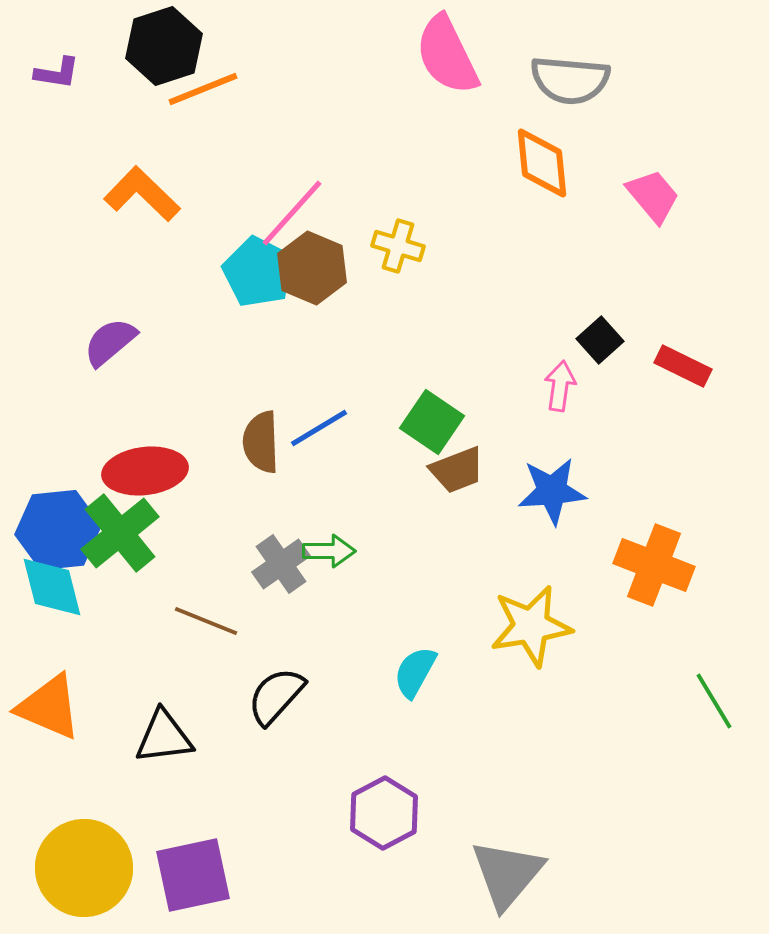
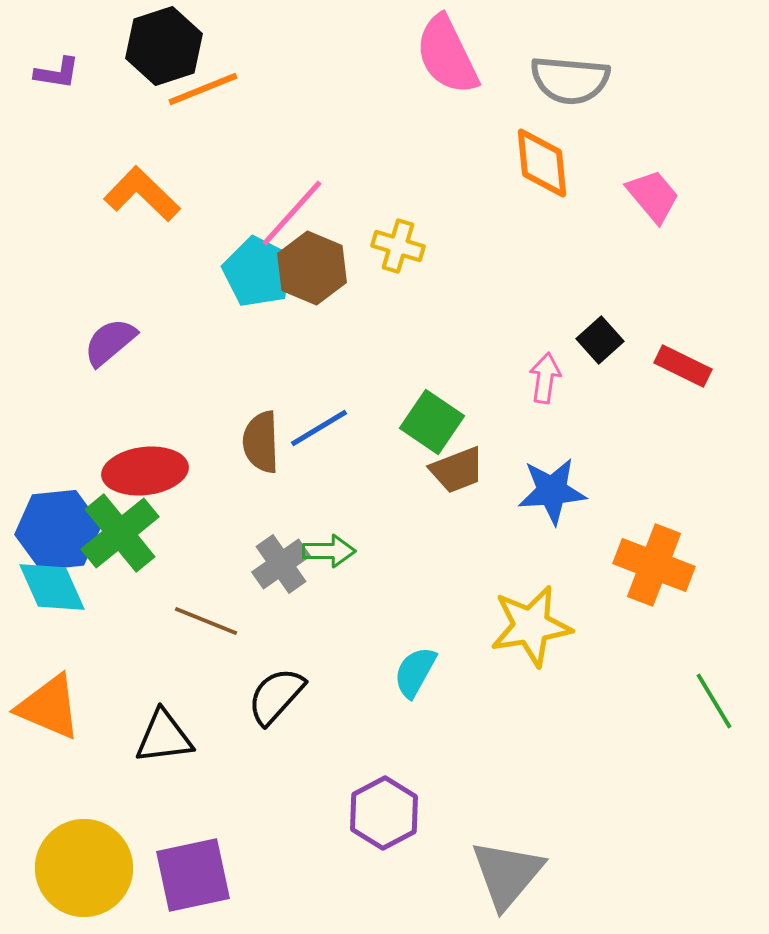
pink arrow: moved 15 px left, 8 px up
cyan diamond: rotated 10 degrees counterclockwise
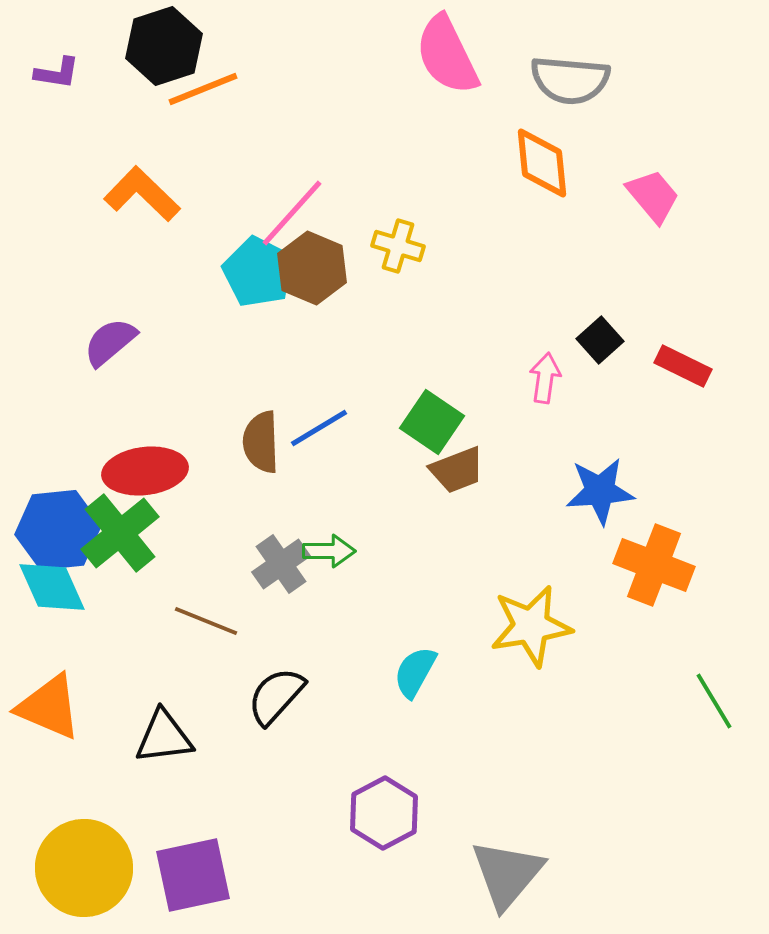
blue star: moved 48 px right
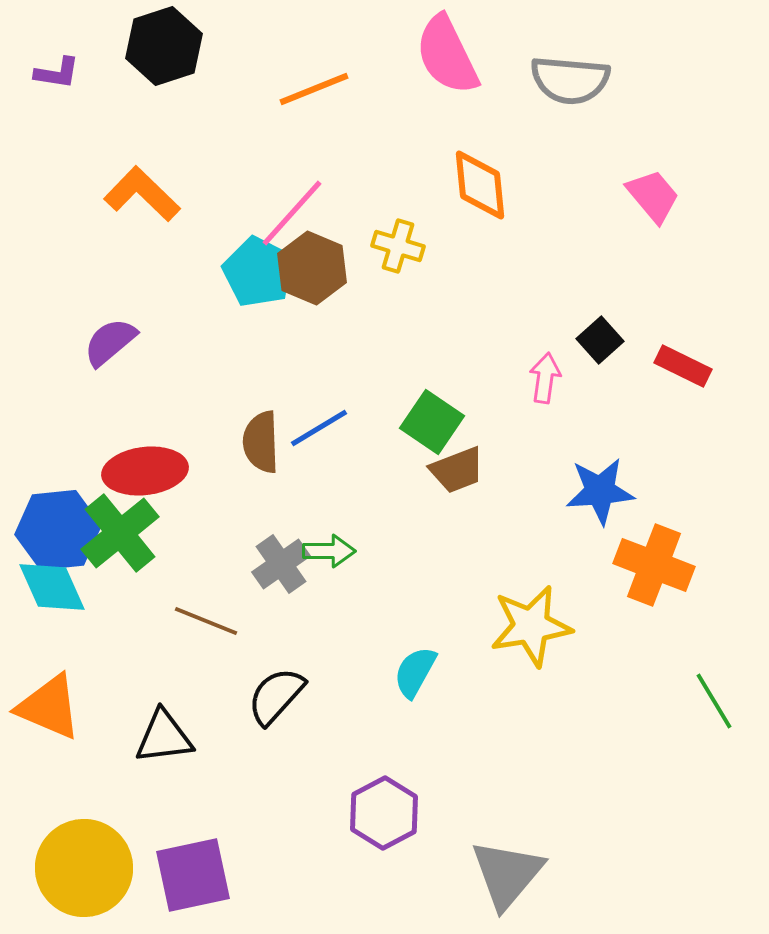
orange line: moved 111 px right
orange diamond: moved 62 px left, 22 px down
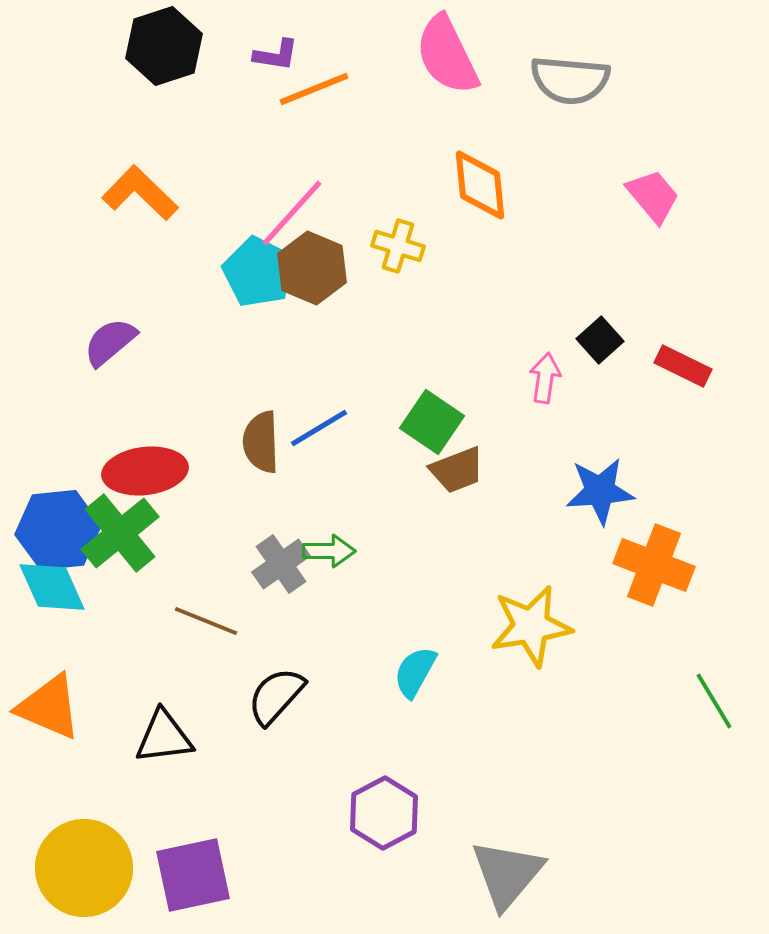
purple L-shape: moved 219 px right, 18 px up
orange L-shape: moved 2 px left, 1 px up
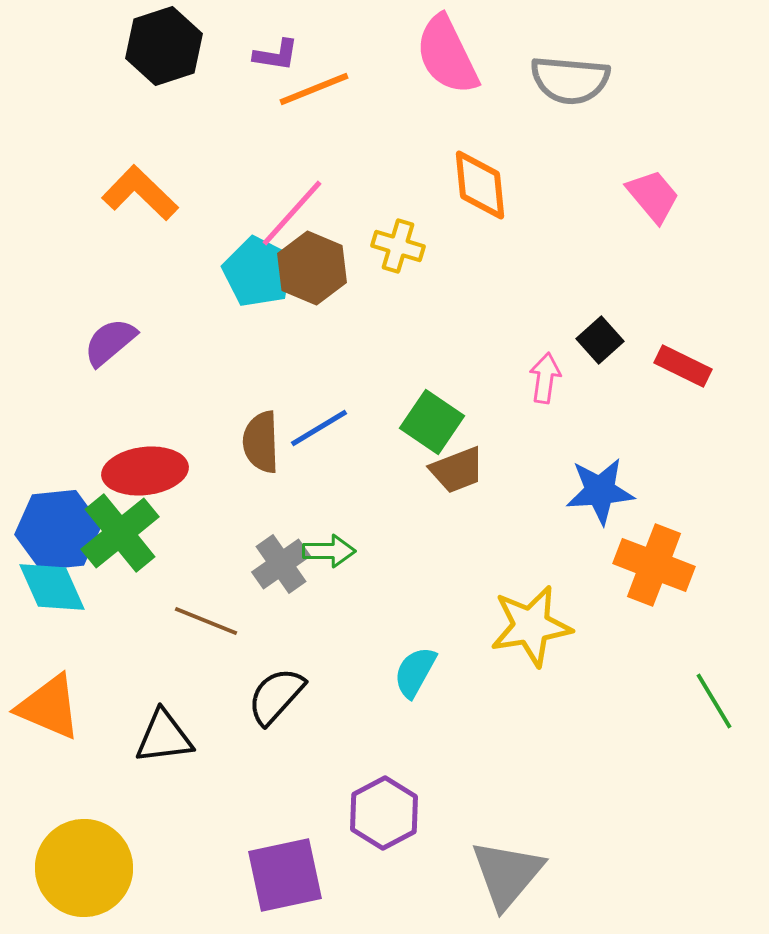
purple square: moved 92 px right
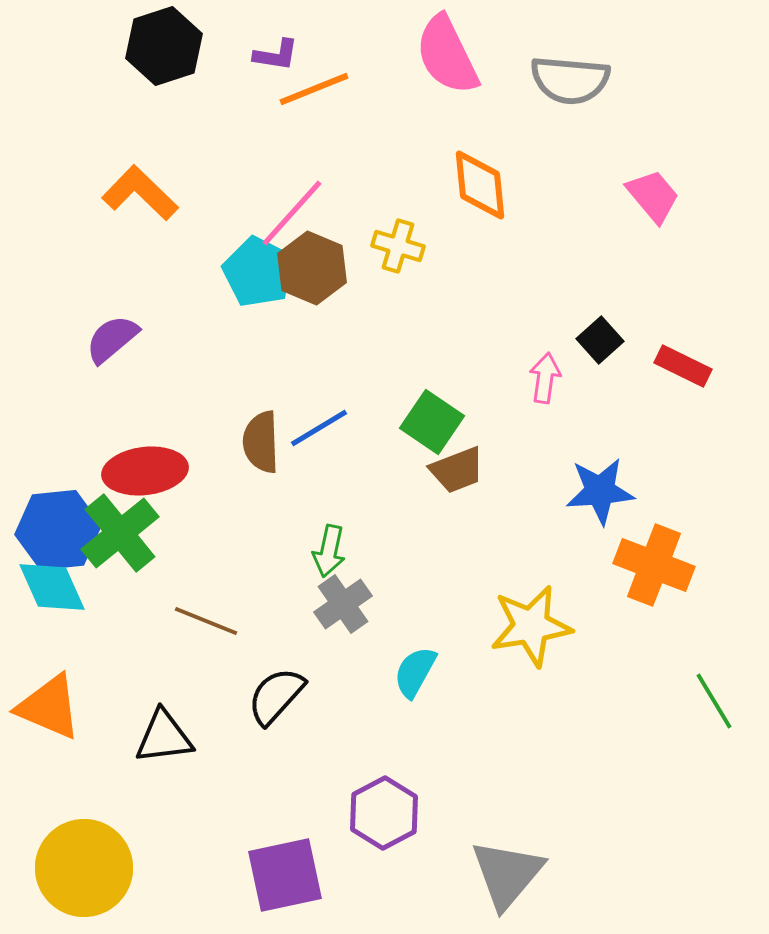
purple semicircle: moved 2 px right, 3 px up
green arrow: rotated 102 degrees clockwise
gray cross: moved 62 px right, 40 px down
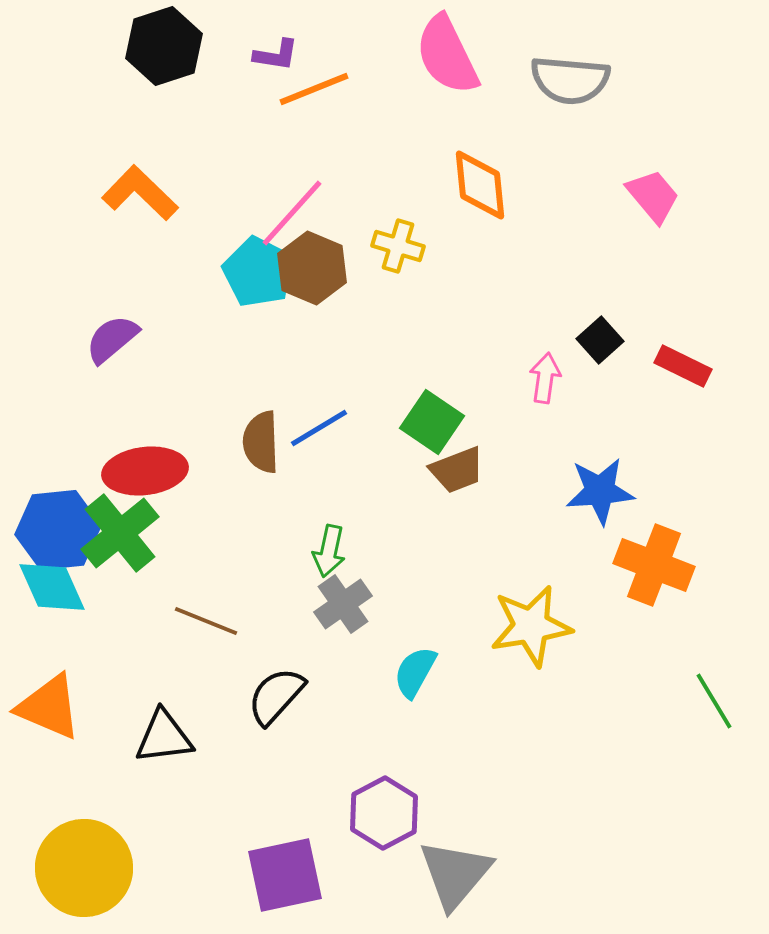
gray triangle: moved 52 px left
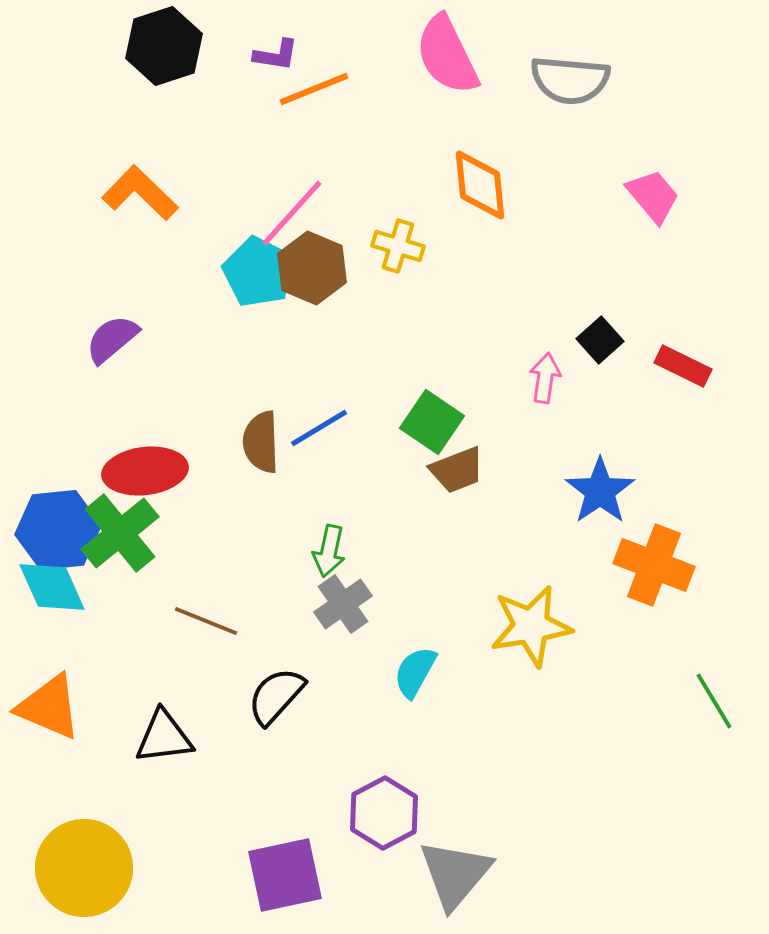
blue star: rotated 30 degrees counterclockwise
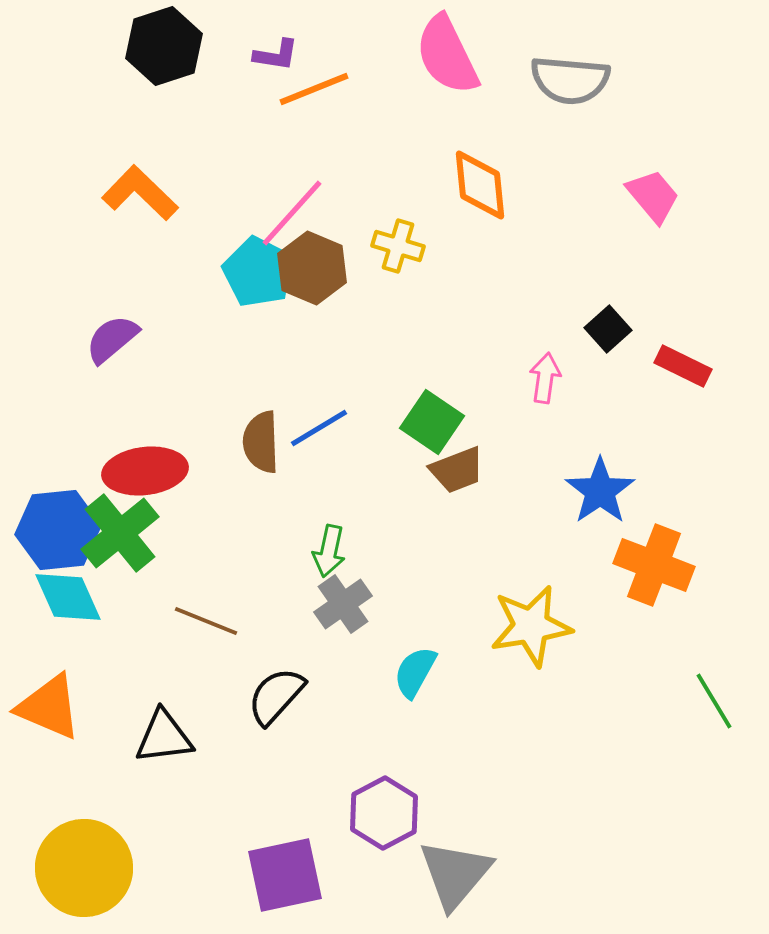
black square: moved 8 px right, 11 px up
cyan diamond: moved 16 px right, 10 px down
